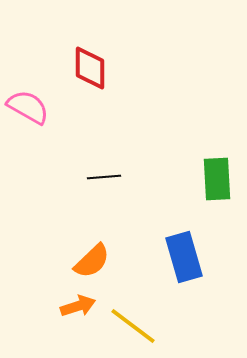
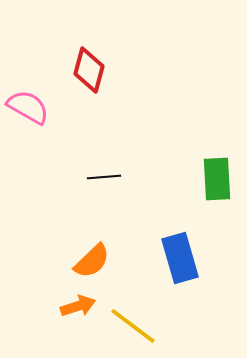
red diamond: moved 1 px left, 2 px down; rotated 15 degrees clockwise
blue rectangle: moved 4 px left, 1 px down
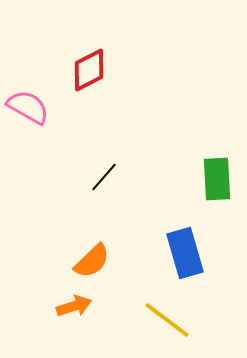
red diamond: rotated 48 degrees clockwise
black line: rotated 44 degrees counterclockwise
blue rectangle: moved 5 px right, 5 px up
orange arrow: moved 4 px left
yellow line: moved 34 px right, 6 px up
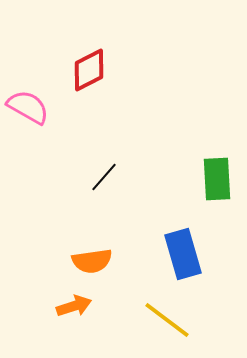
blue rectangle: moved 2 px left, 1 px down
orange semicircle: rotated 36 degrees clockwise
